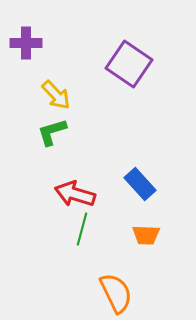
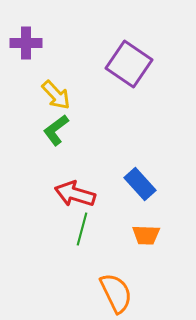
green L-shape: moved 4 px right, 2 px up; rotated 20 degrees counterclockwise
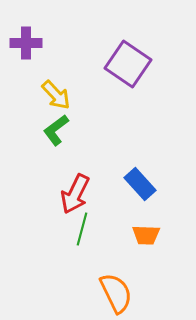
purple square: moved 1 px left
red arrow: rotated 81 degrees counterclockwise
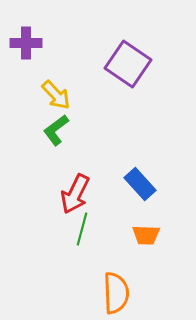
orange semicircle: rotated 24 degrees clockwise
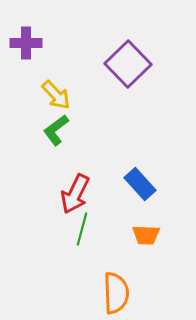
purple square: rotated 12 degrees clockwise
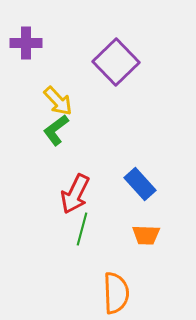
purple square: moved 12 px left, 2 px up
yellow arrow: moved 2 px right, 6 px down
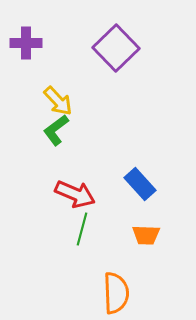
purple square: moved 14 px up
red arrow: rotated 93 degrees counterclockwise
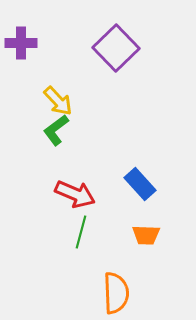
purple cross: moved 5 px left
green line: moved 1 px left, 3 px down
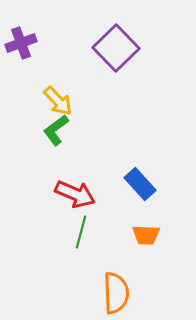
purple cross: rotated 20 degrees counterclockwise
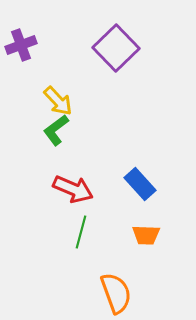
purple cross: moved 2 px down
red arrow: moved 2 px left, 5 px up
orange semicircle: rotated 18 degrees counterclockwise
